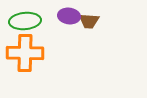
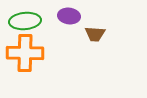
brown trapezoid: moved 6 px right, 13 px down
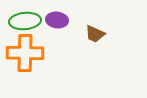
purple ellipse: moved 12 px left, 4 px down
brown trapezoid: rotated 20 degrees clockwise
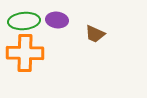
green ellipse: moved 1 px left
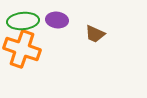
green ellipse: moved 1 px left
orange cross: moved 3 px left, 4 px up; rotated 18 degrees clockwise
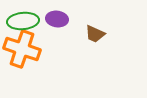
purple ellipse: moved 1 px up
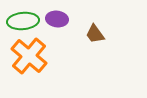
brown trapezoid: rotated 30 degrees clockwise
orange cross: moved 7 px right, 7 px down; rotated 21 degrees clockwise
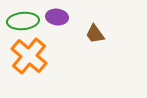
purple ellipse: moved 2 px up
